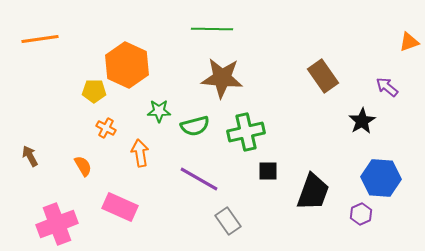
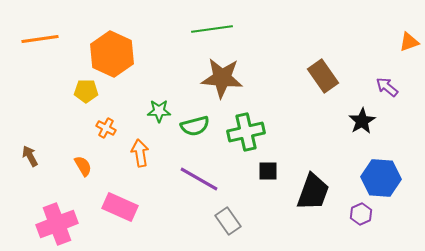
green line: rotated 9 degrees counterclockwise
orange hexagon: moved 15 px left, 11 px up
yellow pentagon: moved 8 px left
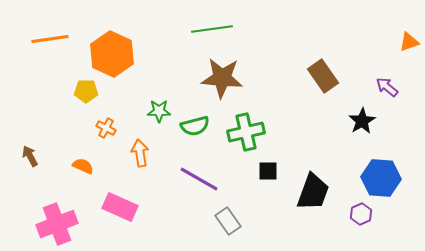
orange line: moved 10 px right
orange semicircle: rotated 35 degrees counterclockwise
